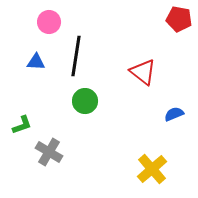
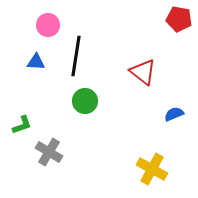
pink circle: moved 1 px left, 3 px down
yellow cross: rotated 20 degrees counterclockwise
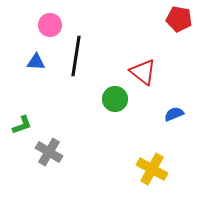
pink circle: moved 2 px right
green circle: moved 30 px right, 2 px up
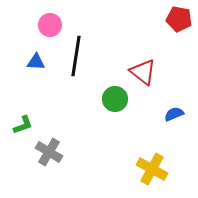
green L-shape: moved 1 px right
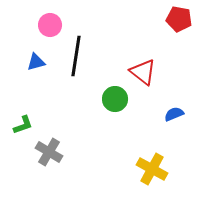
blue triangle: rotated 18 degrees counterclockwise
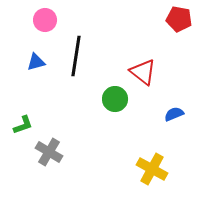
pink circle: moved 5 px left, 5 px up
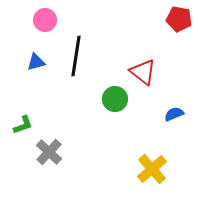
gray cross: rotated 12 degrees clockwise
yellow cross: rotated 20 degrees clockwise
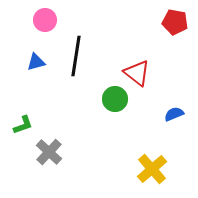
red pentagon: moved 4 px left, 3 px down
red triangle: moved 6 px left, 1 px down
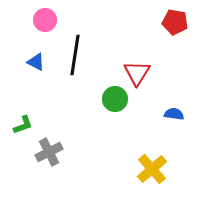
black line: moved 1 px left, 1 px up
blue triangle: rotated 42 degrees clockwise
red triangle: rotated 24 degrees clockwise
blue semicircle: rotated 30 degrees clockwise
gray cross: rotated 20 degrees clockwise
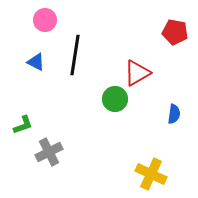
red pentagon: moved 10 px down
red triangle: rotated 28 degrees clockwise
blue semicircle: rotated 90 degrees clockwise
yellow cross: moved 1 px left, 5 px down; rotated 24 degrees counterclockwise
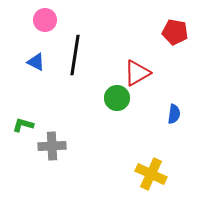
green circle: moved 2 px right, 1 px up
green L-shape: rotated 145 degrees counterclockwise
gray cross: moved 3 px right, 6 px up; rotated 24 degrees clockwise
